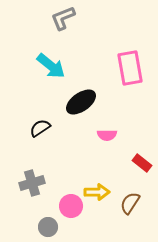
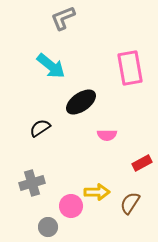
red rectangle: rotated 66 degrees counterclockwise
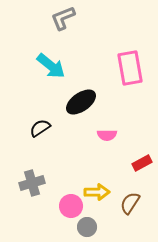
gray circle: moved 39 px right
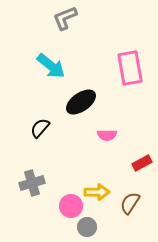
gray L-shape: moved 2 px right
black semicircle: rotated 15 degrees counterclockwise
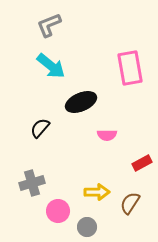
gray L-shape: moved 16 px left, 7 px down
black ellipse: rotated 12 degrees clockwise
pink circle: moved 13 px left, 5 px down
